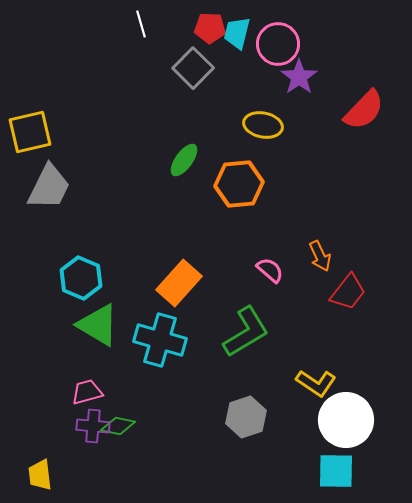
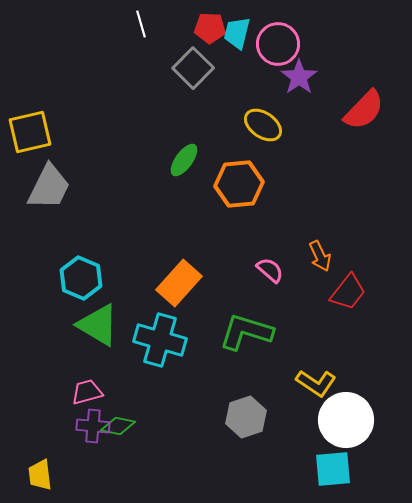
yellow ellipse: rotated 24 degrees clockwise
green L-shape: rotated 132 degrees counterclockwise
cyan square: moved 3 px left, 2 px up; rotated 6 degrees counterclockwise
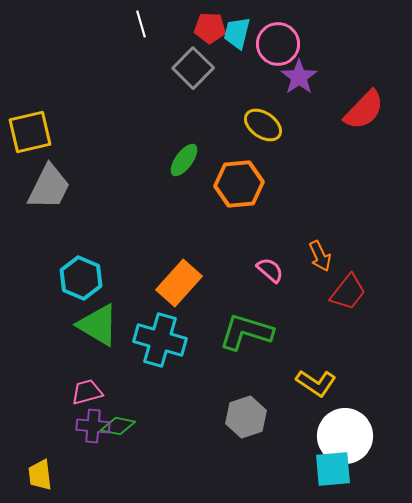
white circle: moved 1 px left, 16 px down
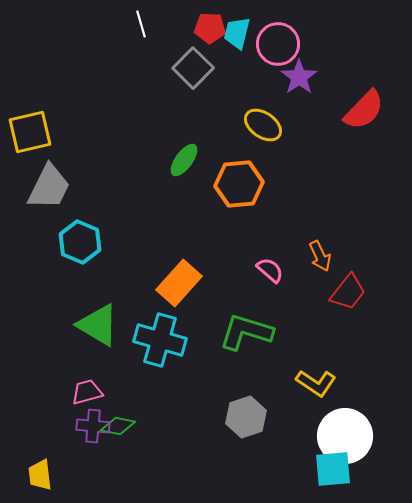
cyan hexagon: moved 1 px left, 36 px up
